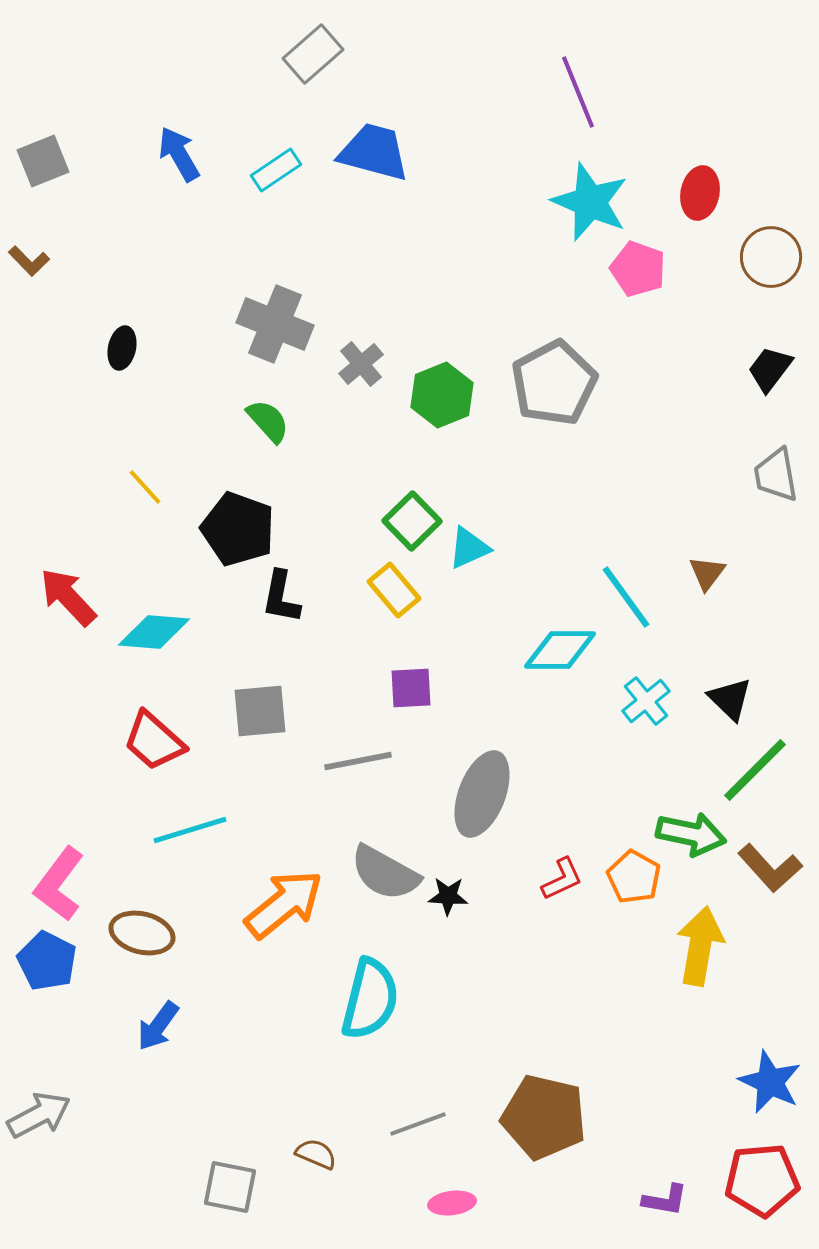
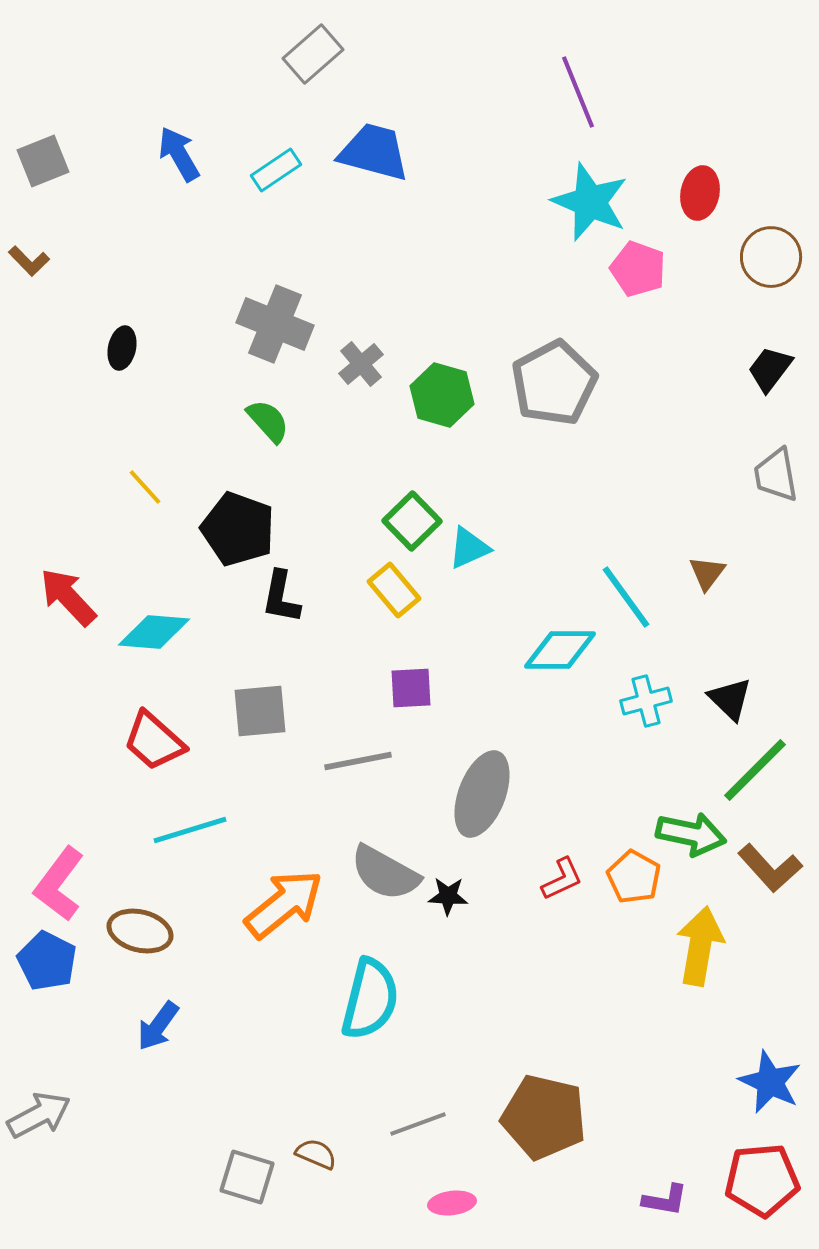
green hexagon at (442, 395): rotated 22 degrees counterclockwise
cyan cross at (646, 701): rotated 24 degrees clockwise
brown ellipse at (142, 933): moved 2 px left, 2 px up
gray square at (230, 1187): moved 17 px right, 10 px up; rotated 6 degrees clockwise
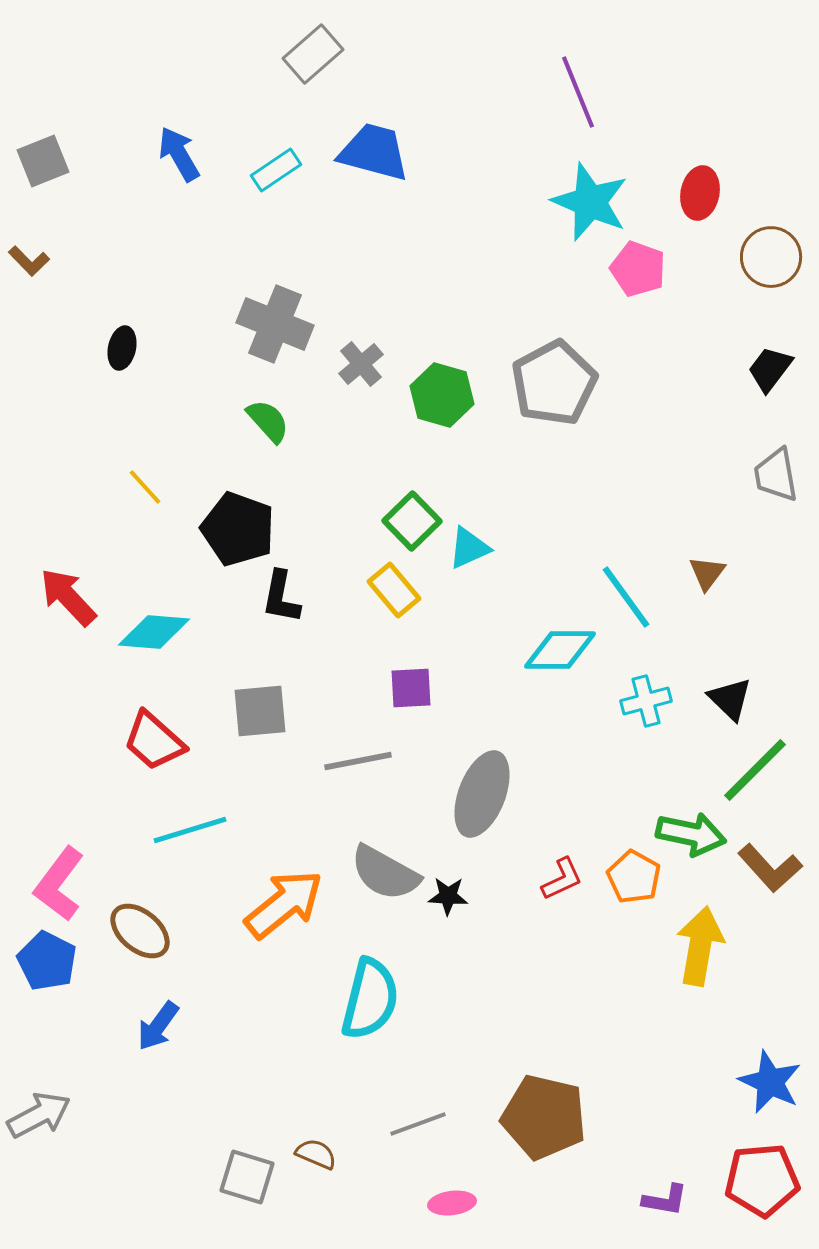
brown ellipse at (140, 931): rotated 26 degrees clockwise
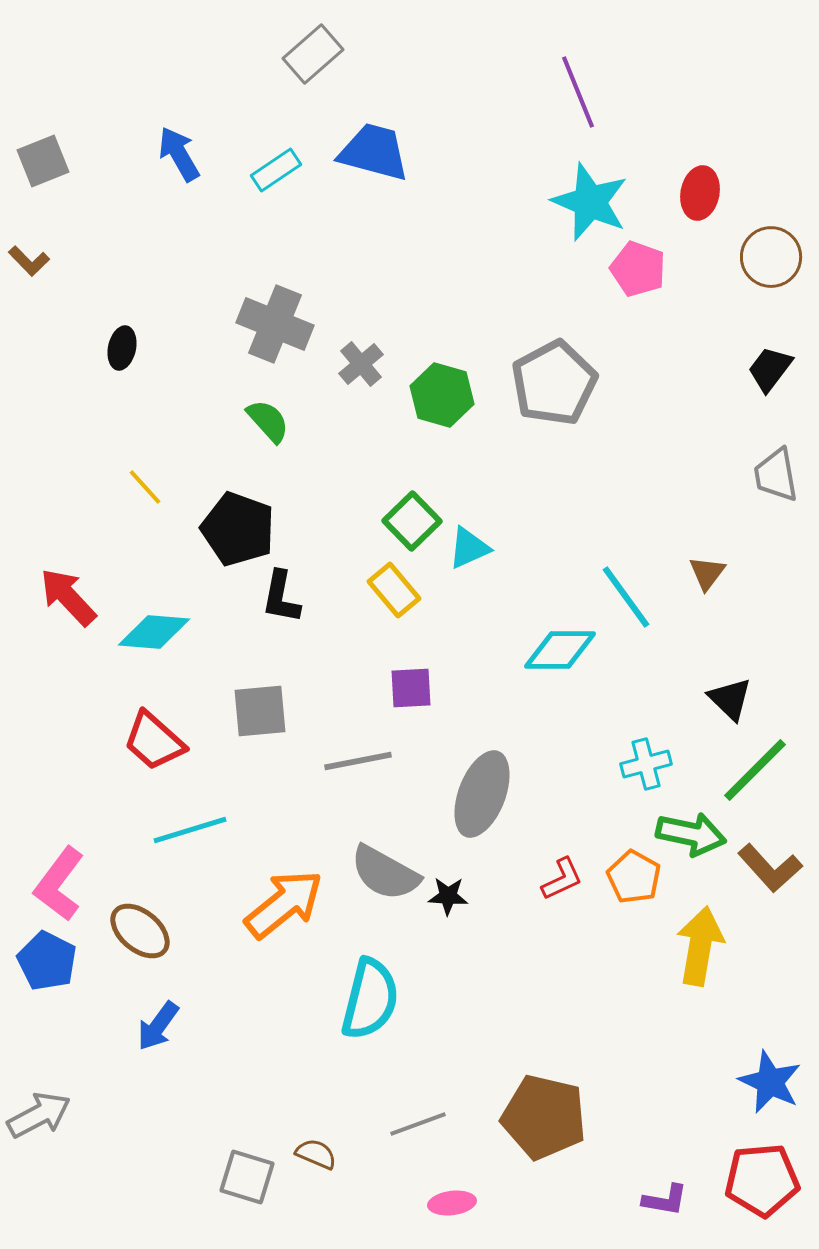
cyan cross at (646, 701): moved 63 px down
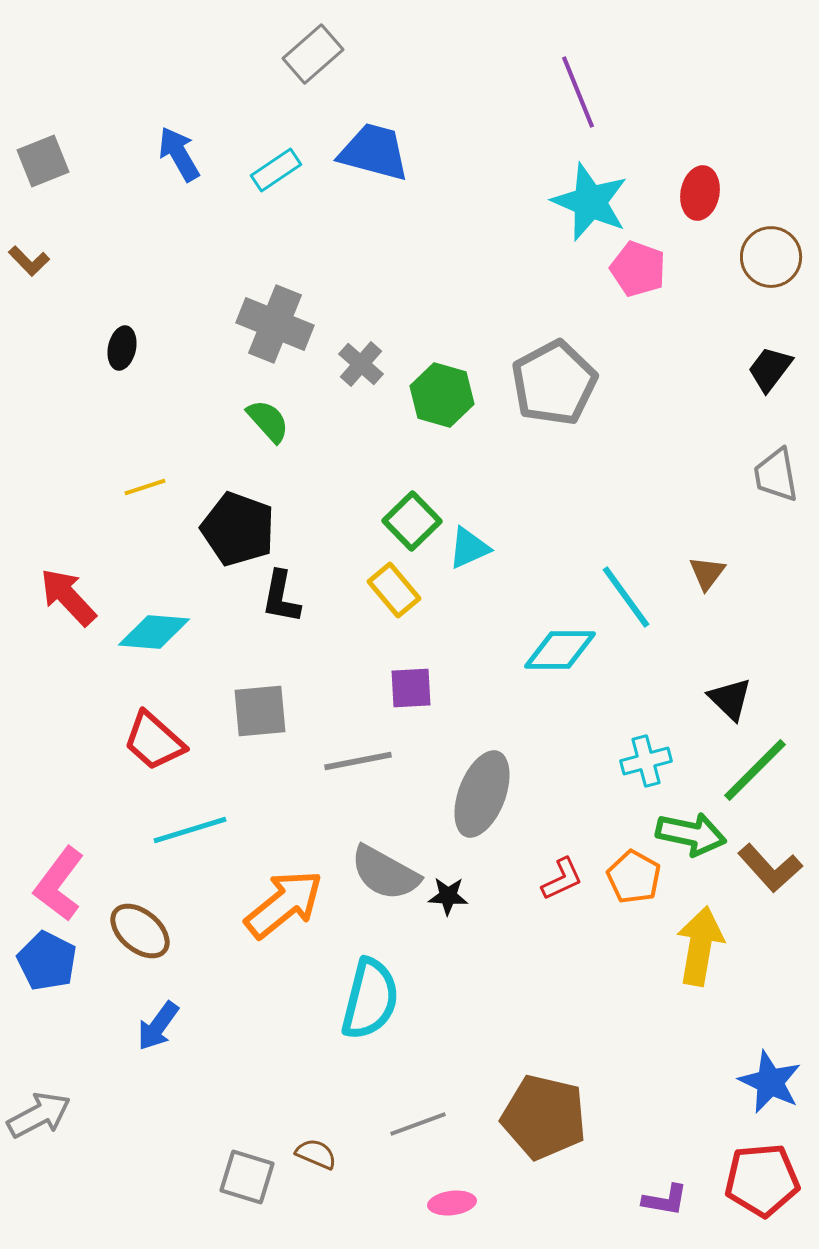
gray cross at (361, 364): rotated 9 degrees counterclockwise
yellow line at (145, 487): rotated 66 degrees counterclockwise
cyan cross at (646, 764): moved 3 px up
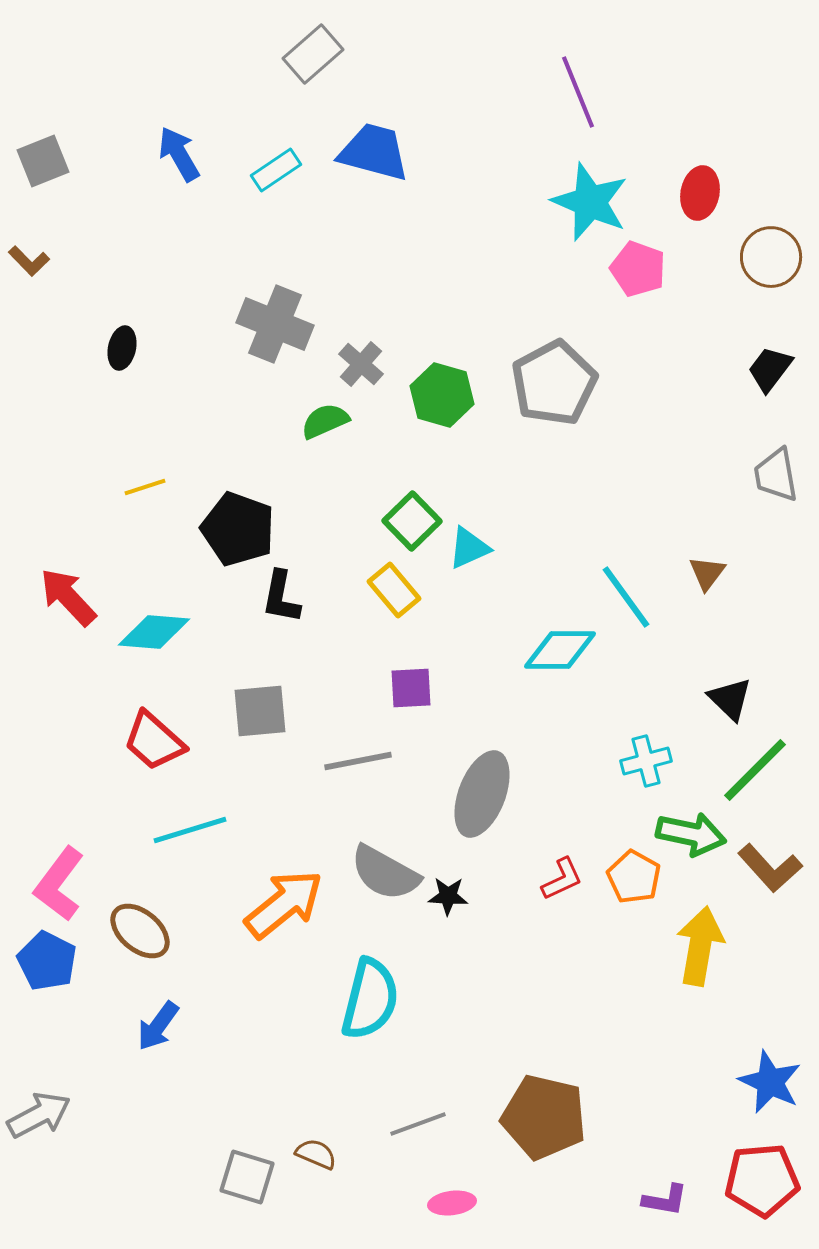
green semicircle at (268, 421): moved 57 px right; rotated 72 degrees counterclockwise
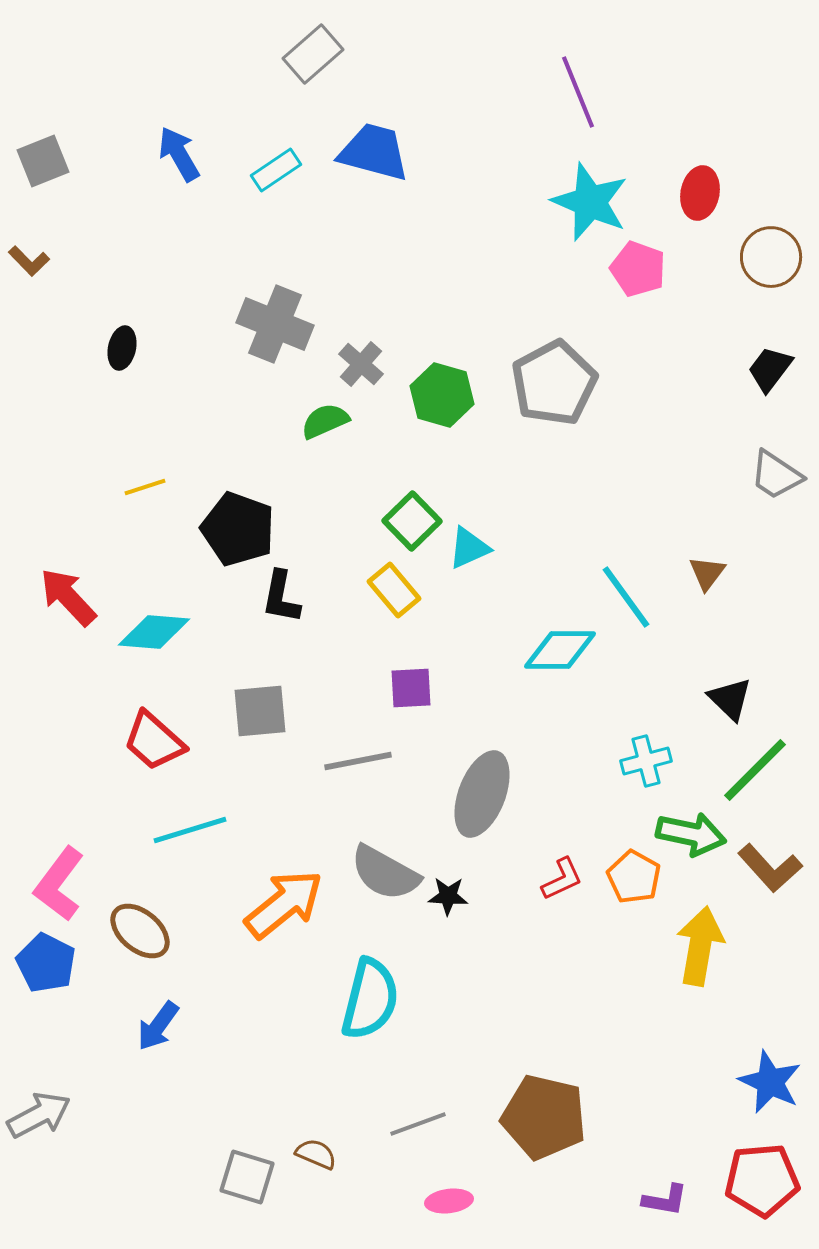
gray trapezoid at (776, 475): rotated 46 degrees counterclockwise
blue pentagon at (47, 961): moved 1 px left, 2 px down
pink ellipse at (452, 1203): moved 3 px left, 2 px up
